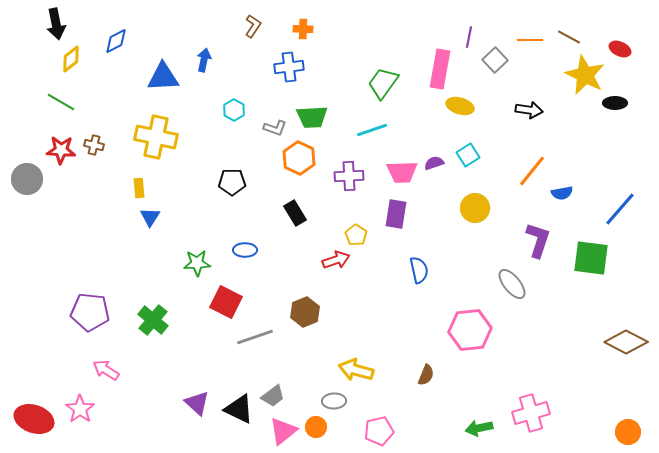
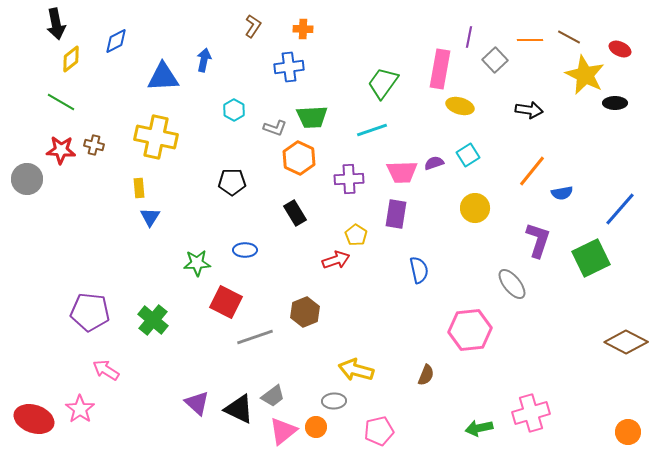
purple cross at (349, 176): moved 3 px down
green square at (591, 258): rotated 33 degrees counterclockwise
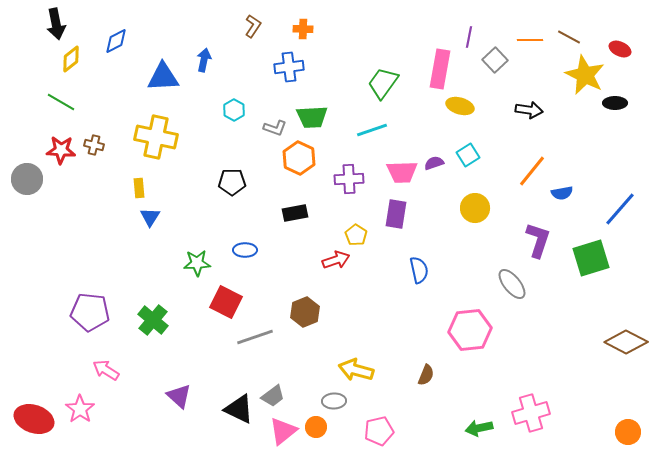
black rectangle at (295, 213): rotated 70 degrees counterclockwise
green square at (591, 258): rotated 9 degrees clockwise
purple triangle at (197, 403): moved 18 px left, 7 px up
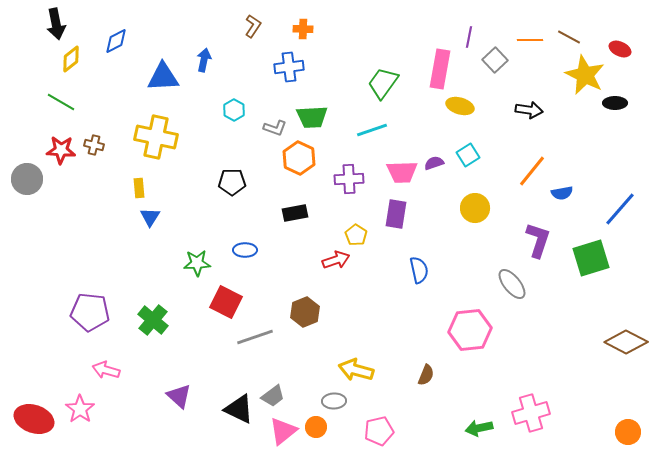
pink arrow at (106, 370): rotated 16 degrees counterclockwise
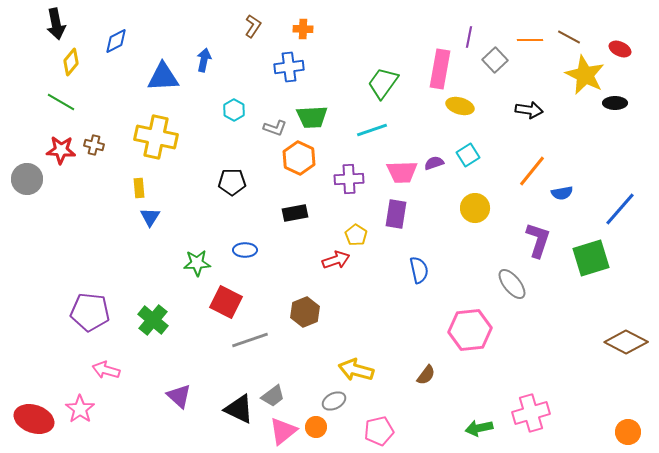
yellow diamond at (71, 59): moved 3 px down; rotated 12 degrees counterclockwise
gray line at (255, 337): moved 5 px left, 3 px down
brown semicircle at (426, 375): rotated 15 degrees clockwise
gray ellipse at (334, 401): rotated 25 degrees counterclockwise
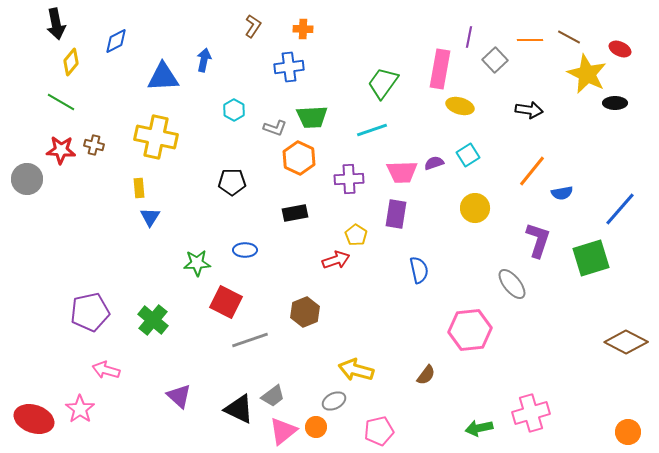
yellow star at (585, 75): moved 2 px right, 1 px up
purple pentagon at (90, 312): rotated 18 degrees counterclockwise
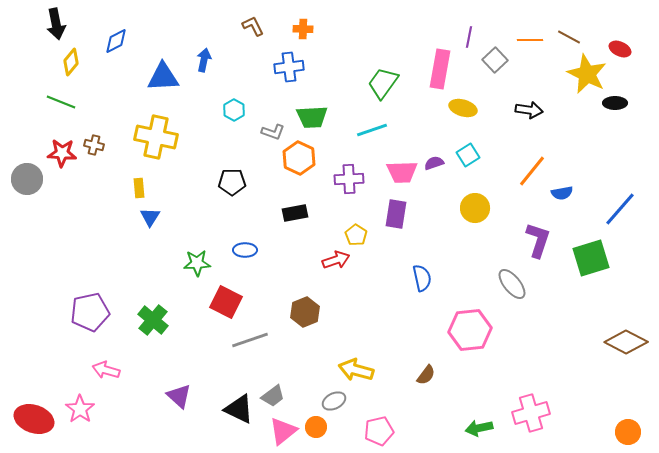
brown L-shape at (253, 26): rotated 60 degrees counterclockwise
green line at (61, 102): rotated 8 degrees counterclockwise
yellow ellipse at (460, 106): moved 3 px right, 2 px down
gray L-shape at (275, 128): moved 2 px left, 4 px down
red star at (61, 150): moved 1 px right, 3 px down
blue semicircle at (419, 270): moved 3 px right, 8 px down
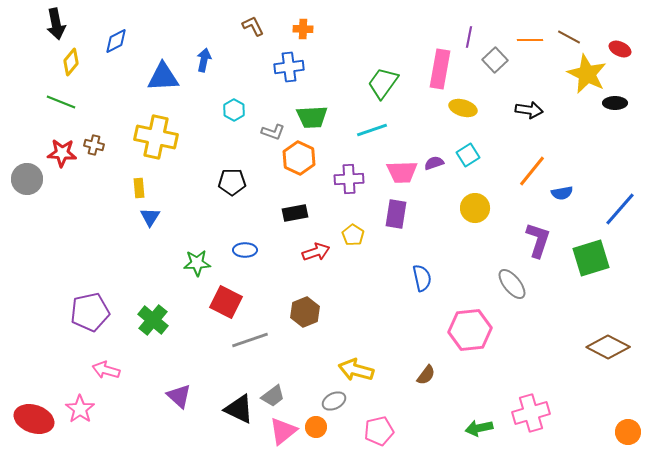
yellow pentagon at (356, 235): moved 3 px left
red arrow at (336, 260): moved 20 px left, 8 px up
brown diamond at (626, 342): moved 18 px left, 5 px down
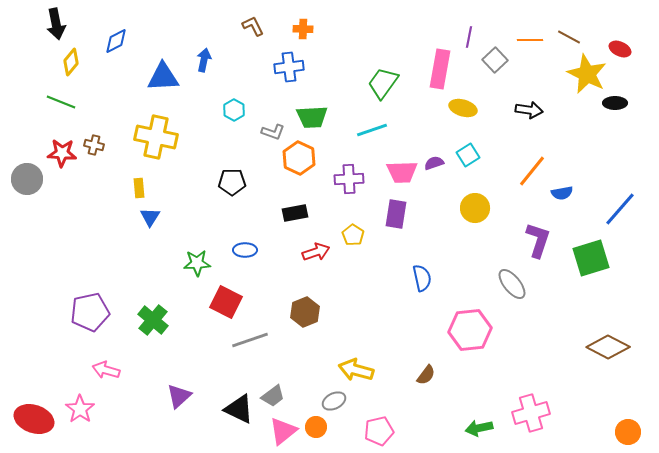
purple triangle at (179, 396): rotated 36 degrees clockwise
